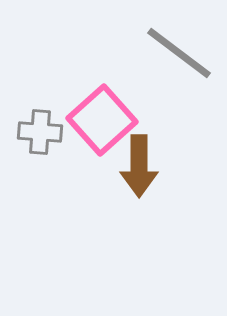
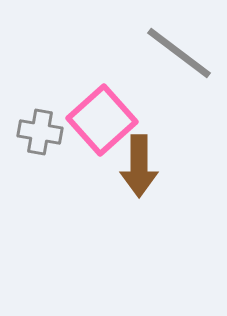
gray cross: rotated 6 degrees clockwise
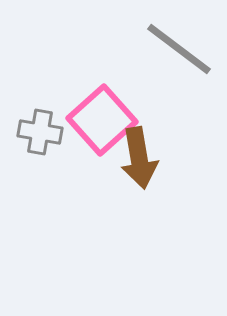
gray line: moved 4 px up
brown arrow: moved 8 px up; rotated 10 degrees counterclockwise
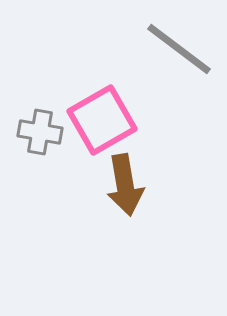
pink square: rotated 12 degrees clockwise
brown arrow: moved 14 px left, 27 px down
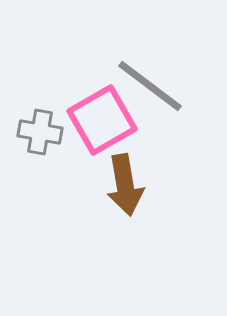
gray line: moved 29 px left, 37 px down
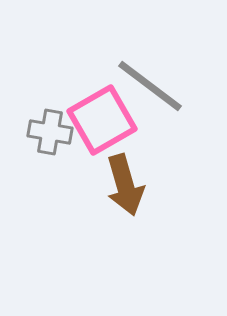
gray cross: moved 10 px right
brown arrow: rotated 6 degrees counterclockwise
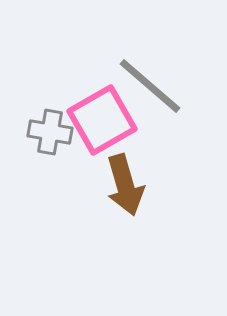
gray line: rotated 4 degrees clockwise
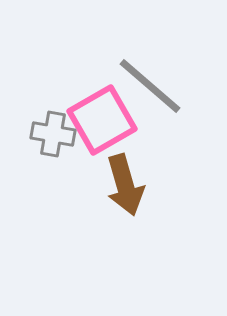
gray cross: moved 3 px right, 2 px down
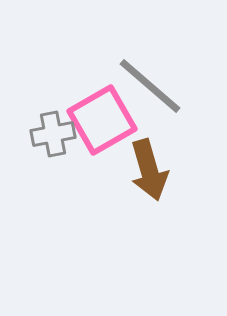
gray cross: rotated 21 degrees counterclockwise
brown arrow: moved 24 px right, 15 px up
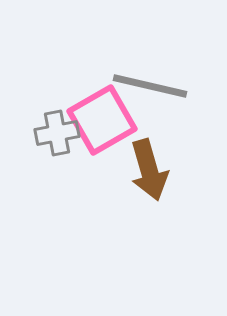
gray line: rotated 28 degrees counterclockwise
gray cross: moved 4 px right, 1 px up
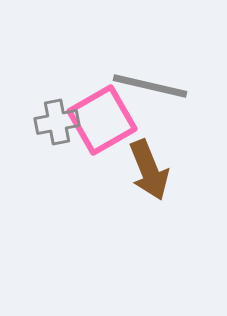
gray cross: moved 11 px up
brown arrow: rotated 6 degrees counterclockwise
